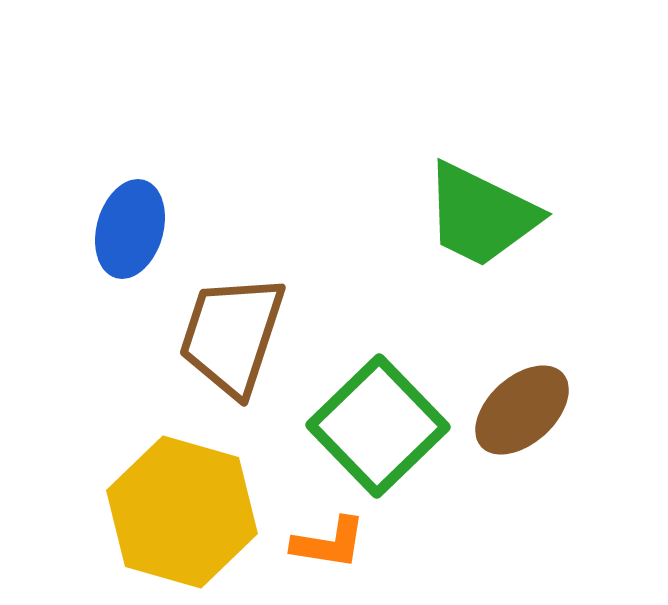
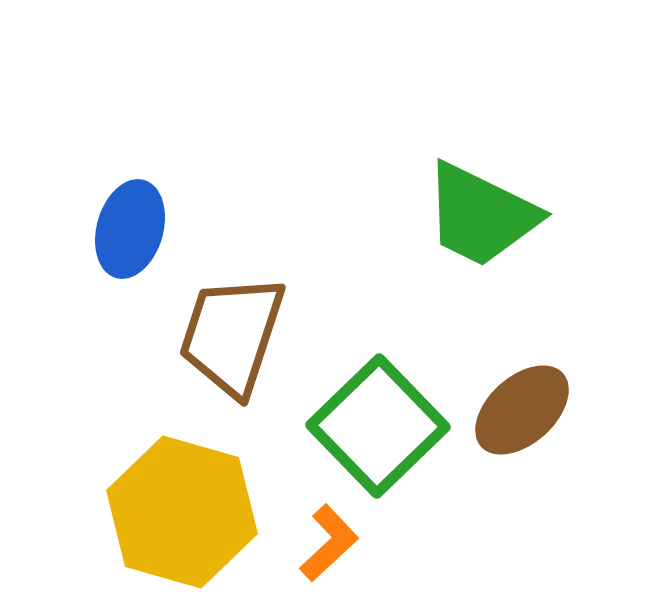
orange L-shape: rotated 52 degrees counterclockwise
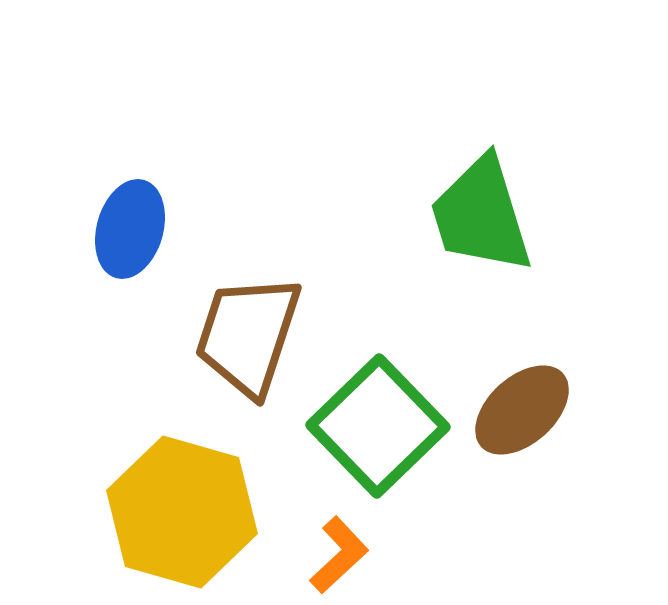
green trapezoid: rotated 47 degrees clockwise
brown trapezoid: moved 16 px right
orange L-shape: moved 10 px right, 12 px down
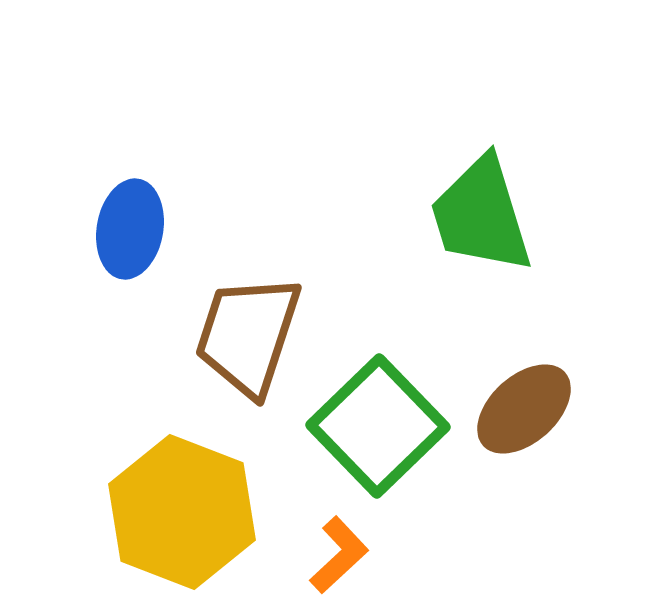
blue ellipse: rotated 6 degrees counterclockwise
brown ellipse: moved 2 px right, 1 px up
yellow hexagon: rotated 5 degrees clockwise
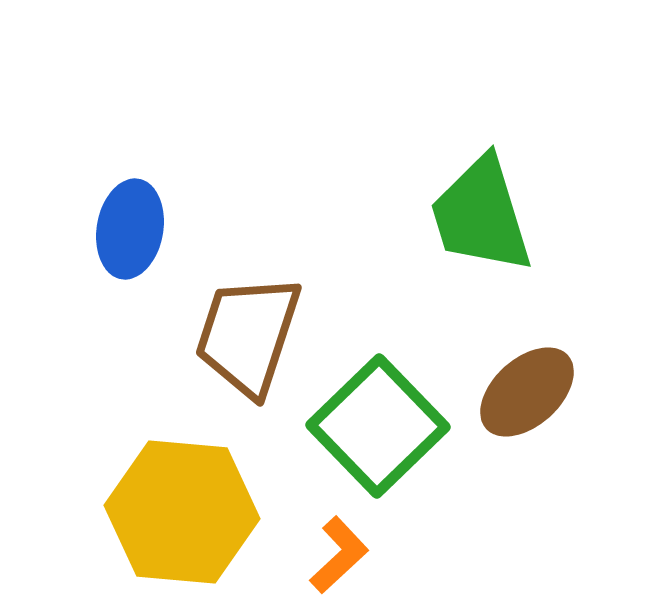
brown ellipse: moved 3 px right, 17 px up
yellow hexagon: rotated 16 degrees counterclockwise
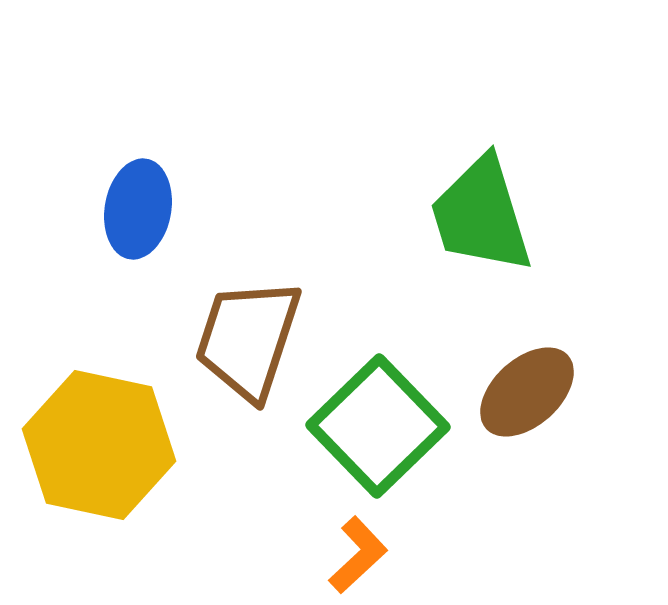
blue ellipse: moved 8 px right, 20 px up
brown trapezoid: moved 4 px down
yellow hexagon: moved 83 px left, 67 px up; rotated 7 degrees clockwise
orange L-shape: moved 19 px right
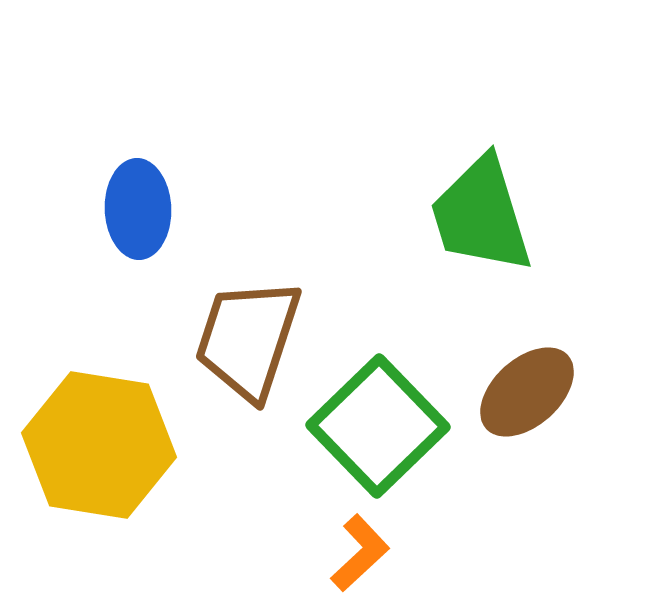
blue ellipse: rotated 12 degrees counterclockwise
yellow hexagon: rotated 3 degrees counterclockwise
orange L-shape: moved 2 px right, 2 px up
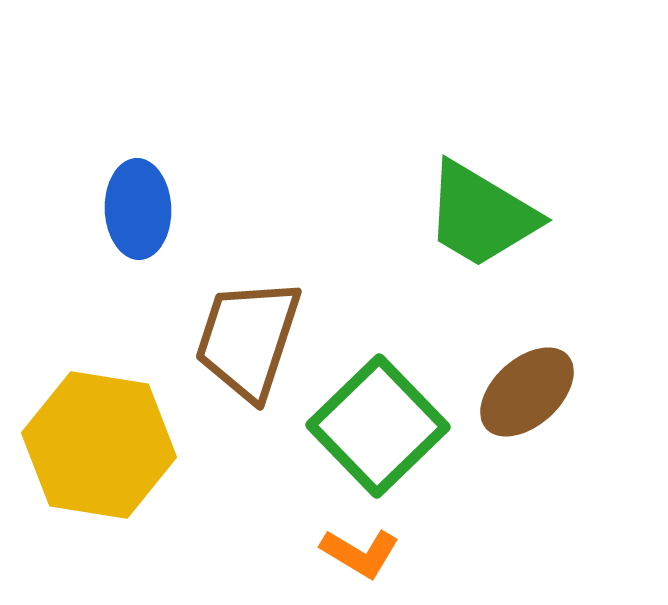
green trapezoid: rotated 42 degrees counterclockwise
orange L-shape: rotated 74 degrees clockwise
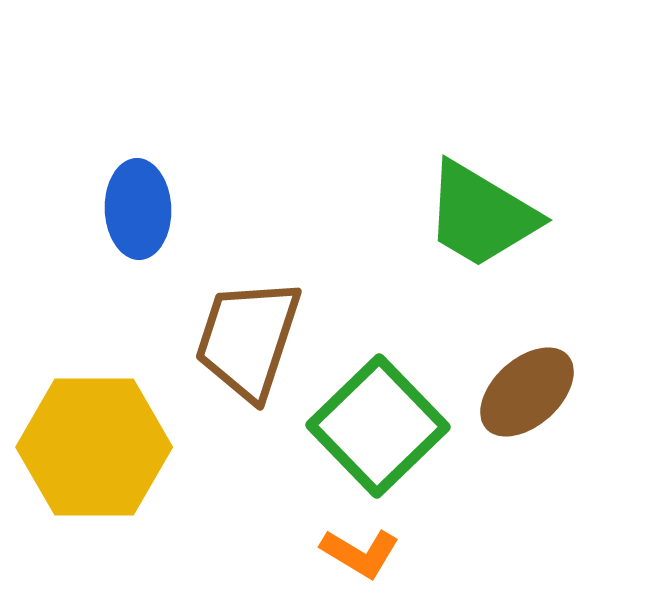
yellow hexagon: moved 5 px left, 2 px down; rotated 9 degrees counterclockwise
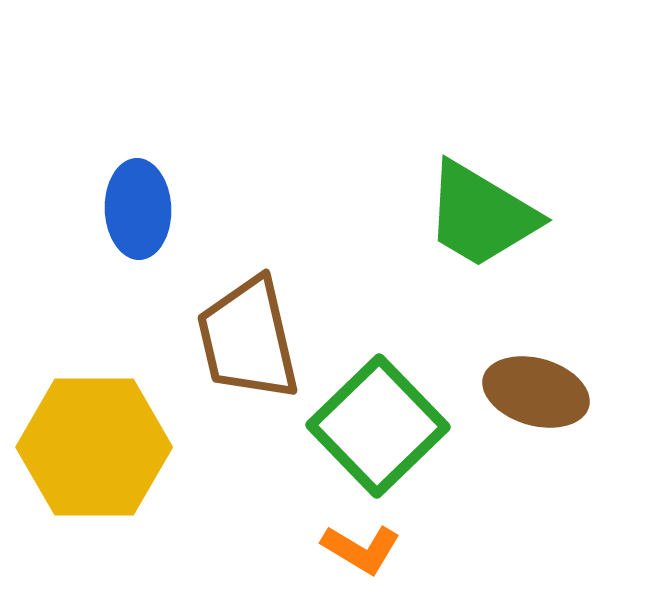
brown trapezoid: rotated 31 degrees counterclockwise
brown ellipse: moved 9 px right; rotated 58 degrees clockwise
orange L-shape: moved 1 px right, 4 px up
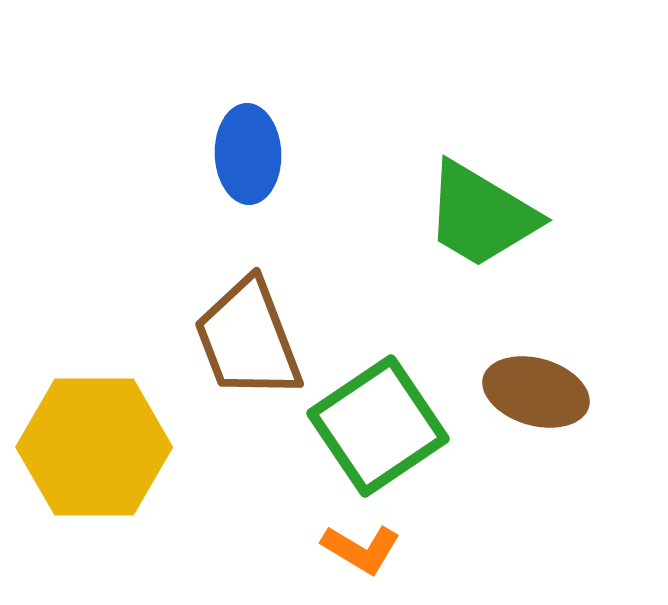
blue ellipse: moved 110 px right, 55 px up
brown trapezoid: rotated 8 degrees counterclockwise
green square: rotated 10 degrees clockwise
